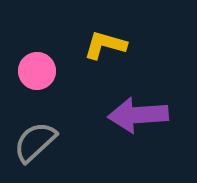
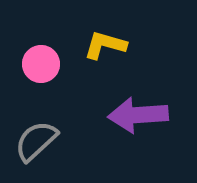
pink circle: moved 4 px right, 7 px up
gray semicircle: moved 1 px right, 1 px up
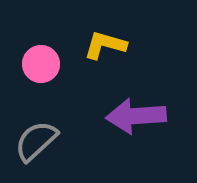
purple arrow: moved 2 px left, 1 px down
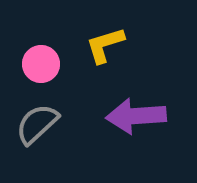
yellow L-shape: rotated 33 degrees counterclockwise
gray semicircle: moved 1 px right, 17 px up
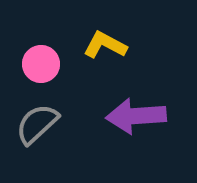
yellow L-shape: rotated 45 degrees clockwise
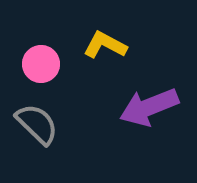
purple arrow: moved 13 px right, 9 px up; rotated 18 degrees counterclockwise
gray semicircle: rotated 87 degrees clockwise
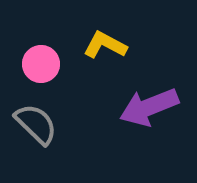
gray semicircle: moved 1 px left
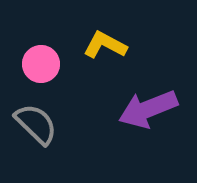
purple arrow: moved 1 px left, 2 px down
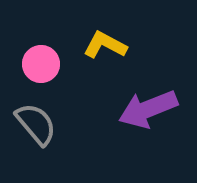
gray semicircle: rotated 6 degrees clockwise
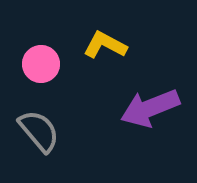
purple arrow: moved 2 px right, 1 px up
gray semicircle: moved 3 px right, 7 px down
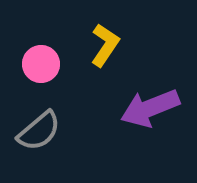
yellow L-shape: rotated 96 degrees clockwise
gray semicircle: rotated 90 degrees clockwise
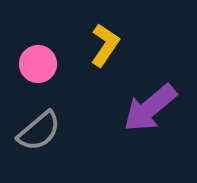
pink circle: moved 3 px left
purple arrow: rotated 18 degrees counterclockwise
